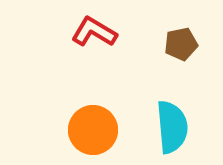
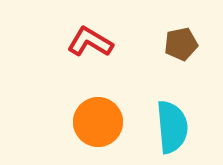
red L-shape: moved 4 px left, 10 px down
orange circle: moved 5 px right, 8 px up
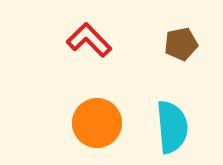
red L-shape: moved 1 px left, 2 px up; rotated 15 degrees clockwise
orange circle: moved 1 px left, 1 px down
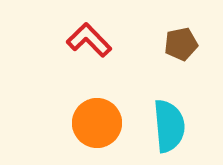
cyan semicircle: moved 3 px left, 1 px up
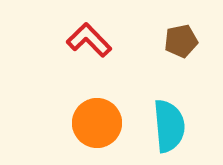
brown pentagon: moved 3 px up
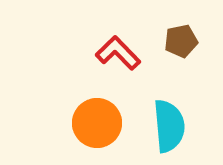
red L-shape: moved 29 px right, 13 px down
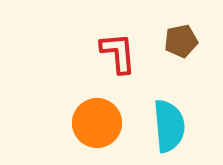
red L-shape: rotated 39 degrees clockwise
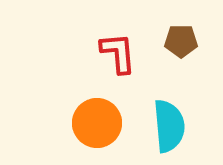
brown pentagon: rotated 12 degrees clockwise
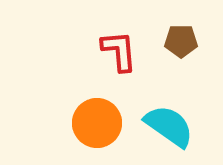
red L-shape: moved 1 px right, 2 px up
cyan semicircle: rotated 50 degrees counterclockwise
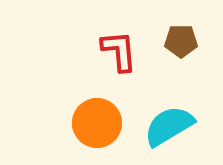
cyan semicircle: rotated 66 degrees counterclockwise
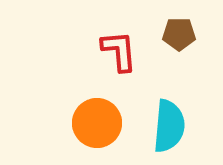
brown pentagon: moved 2 px left, 7 px up
cyan semicircle: rotated 126 degrees clockwise
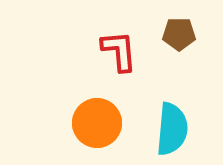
cyan semicircle: moved 3 px right, 3 px down
